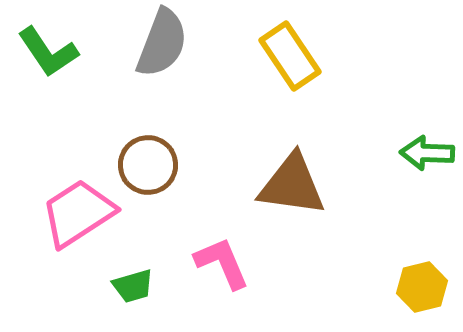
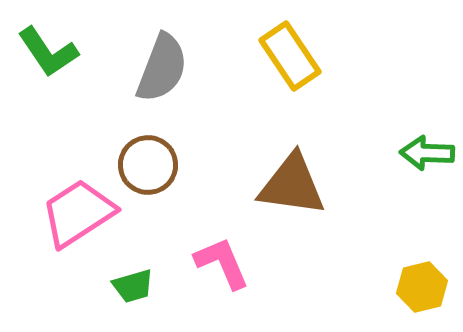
gray semicircle: moved 25 px down
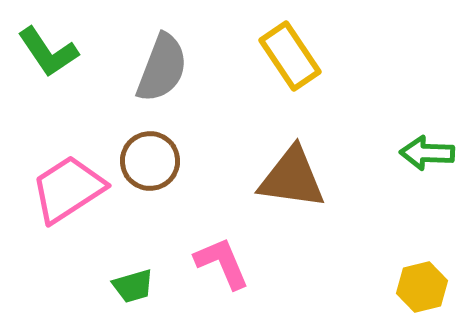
brown circle: moved 2 px right, 4 px up
brown triangle: moved 7 px up
pink trapezoid: moved 10 px left, 24 px up
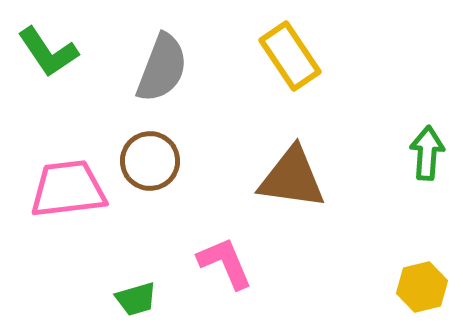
green arrow: rotated 92 degrees clockwise
pink trapezoid: rotated 26 degrees clockwise
pink L-shape: moved 3 px right
green trapezoid: moved 3 px right, 13 px down
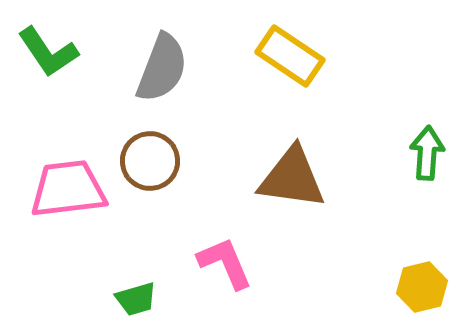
yellow rectangle: rotated 22 degrees counterclockwise
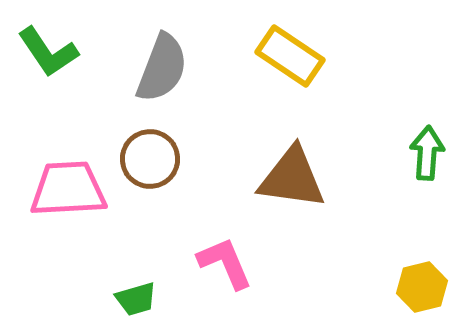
brown circle: moved 2 px up
pink trapezoid: rotated 4 degrees clockwise
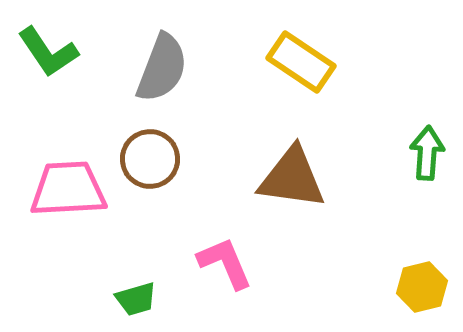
yellow rectangle: moved 11 px right, 6 px down
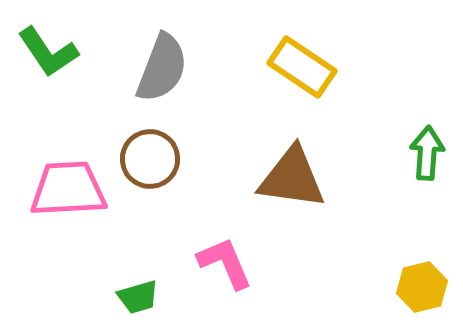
yellow rectangle: moved 1 px right, 5 px down
green trapezoid: moved 2 px right, 2 px up
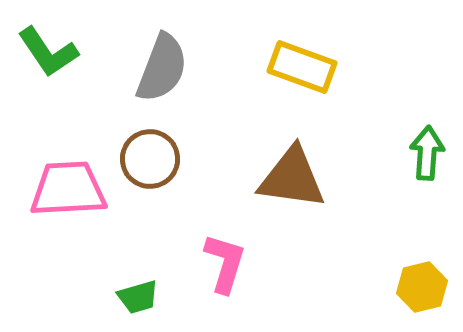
yellow rectangle: rotated 14 degrees counterclockwise
pink L-shape: rotated 40 degrees clockwise
